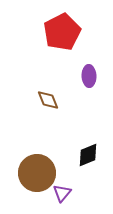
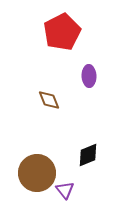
brown diamond: moved 1 px right
purple triangle: moved 3 px right, 3 px up; rotated 18 degrees counterclockwise
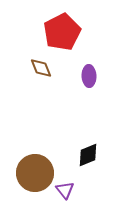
brown diamond: moved 8 px left, 32 px up
brown circle: moved 2 px left
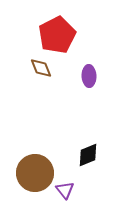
red pentagon: moved 5 px left, 3 px down
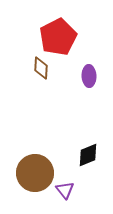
red pentagon: moved 1 px right, 2 px down
brown diamond: rotated 25 degrees clockwise
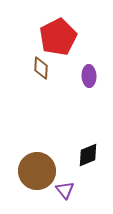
brown circle: moved 2 px right, 2 px up
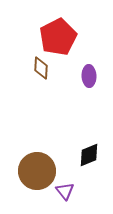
black diamond: moved 1 px right
purple triangle: moved 1 px down
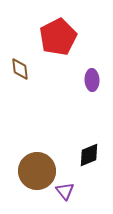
brown diamond: moved 21 px left, 1 px down; rotated 10 degrees counterclockwise
purple ellipse: moved 3 px right, 4 px down
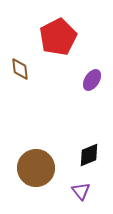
purple ellipse: rotated 35 degrees clockwise
brown circle: moved 1 px left, 3 px up
purple triangle: moved 16 px right
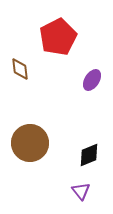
brown circle: moved 6 px left, 25 px up
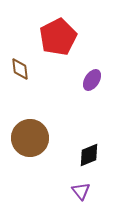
brown circle: moved 5 px up
